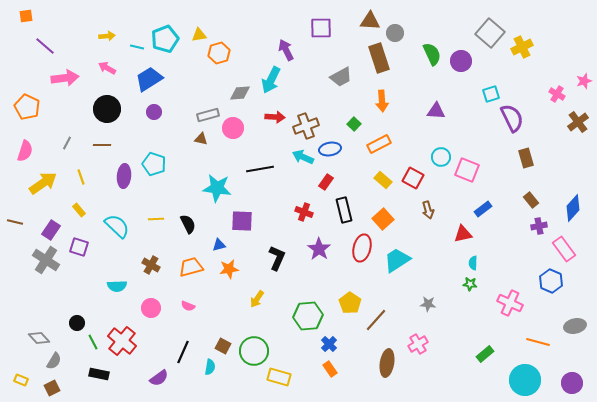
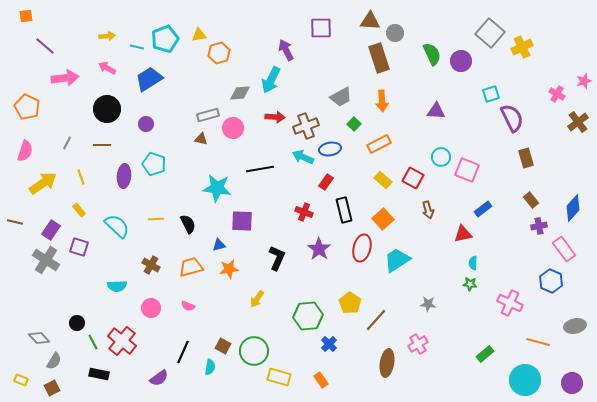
gray trapezoid at (341, 77): moved 20 px down
purple circle at (154, 112): moved 8 px left, 12 px down
orange rectangle at (330, 369): moved 9 px left, 11 px down
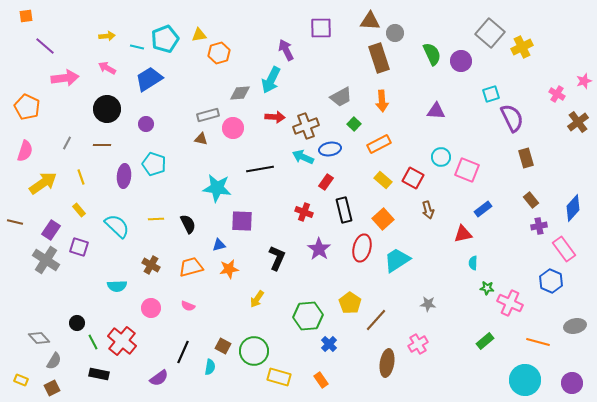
green star at (470, 284): moved 17 px right, 4 px down
green rectangle at (485, 354): moved 13 px up
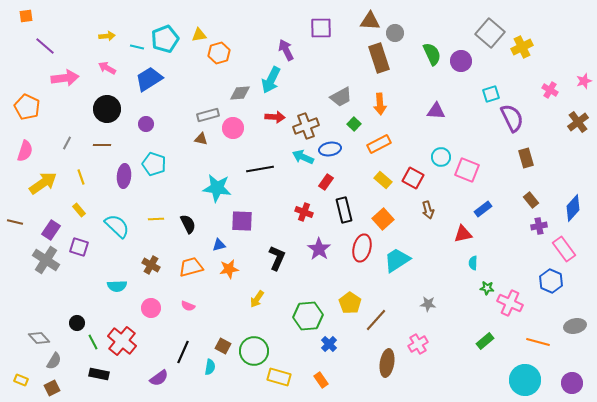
pink cross at (557, 94): moved 7 px left, 4 px up
orange arrow at (382, 101): moved 2 px left, 3 px down
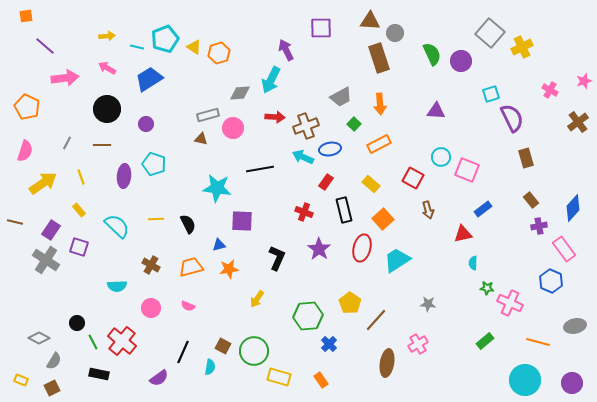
yellow triangle at (199, 35): moved 5 px left, 12 px down; rotated 42 degrees clockwise
yellow rectangle at (383, 180): moved 12 px left, 4 px down
gray diamond at (39, 338): rotated 20 degrees counterclockwise
